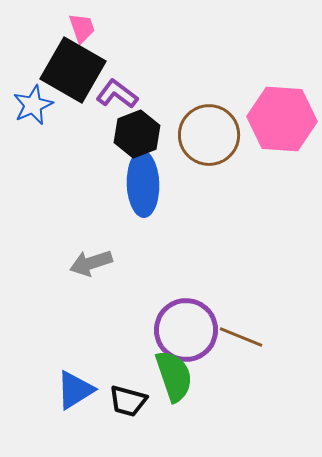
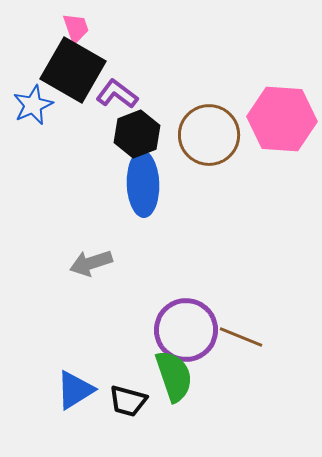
pink trapezoid: moved 6 px left
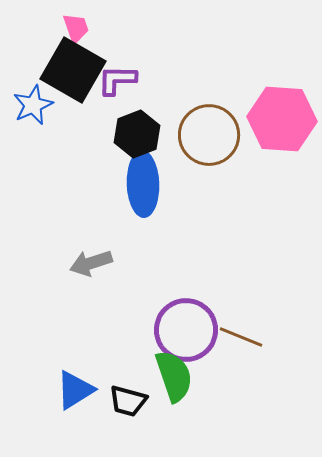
purple L-shape: moved 14 px up; rotated 36 degrees counterclockwise
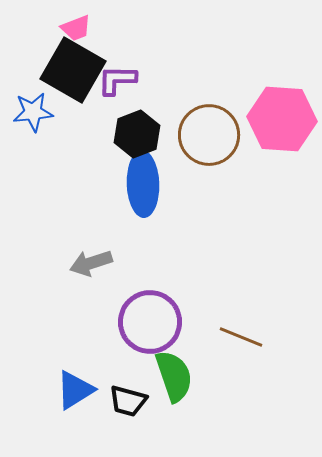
pink trapezoid: rotated 88 degrees clockwise
blue star: moved 7 px down; rotated 18 degrees clockwise
purple circle: moved 36 px left, 8 px up
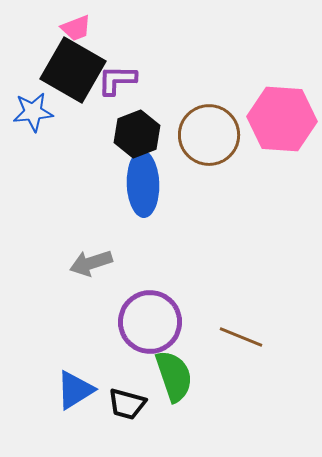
black trapezoid: moved 1 px left, 3 px down
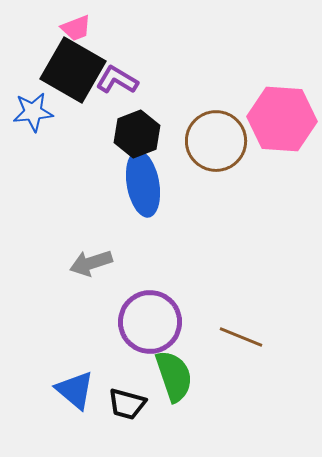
purple L-shape: rotated 30 degrees clockwise
brown circle: moved 7 px right, 6 px down
blue ellipse: rotated 8 degrees counterclockwise
blue triangle: rotated 48 degrees counterclockwise
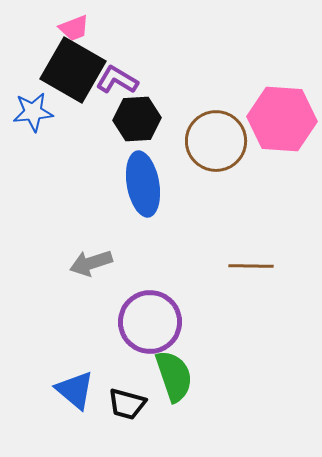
pink trapezoid: moved 2 px left
black hexagon: moved 15 px up; rotated 18 degrees clockwise
brown line: moved 10 px right, 71 px up; rotated 21 degrees counterclockwise
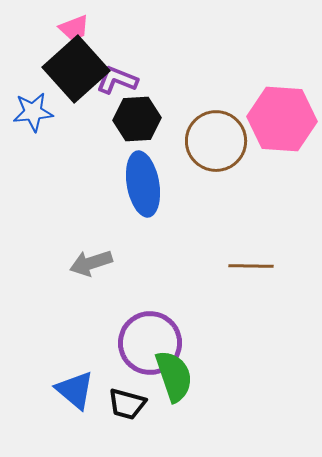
black square: moved 3 px right, 1 px up; rotated 18 degrees clockwise
purple L-shape: rotated 9 degrees counterclockwise
purple circle: moved 21 px down
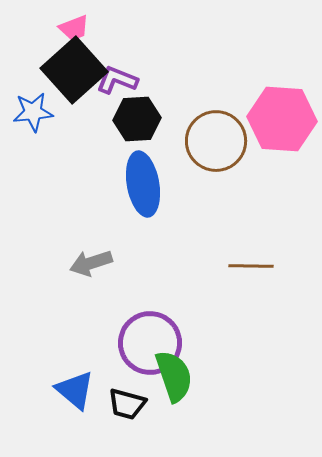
black square: moved 2 px left, 1 px down
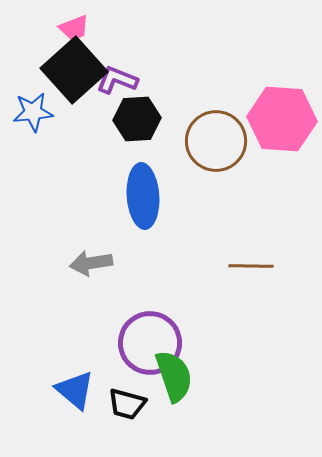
blue ellipse: moved 12 px down; rotated 6 degrees clockwise
gray arrow: rotated 9 degrees clockwise
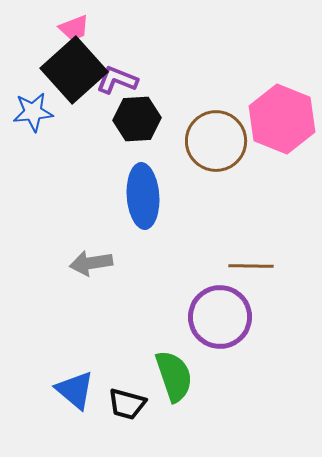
pink hexagon: rotated 18 degrees clockwise
purple circle: moved 70 px right, 26 px up
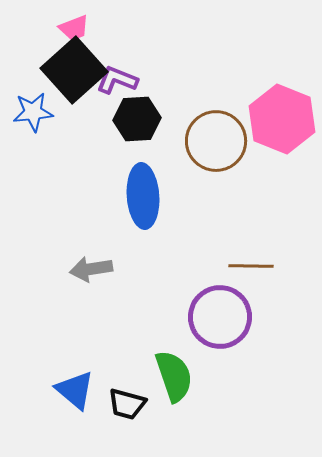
gray arrow: moved 6 px down
